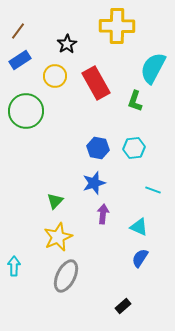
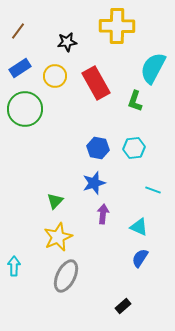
black star: moved 2 px up; rotated 24 degrees clockwise
blue rectangle: moved 8 px down
green circle: moved 1 px left, 2 px up
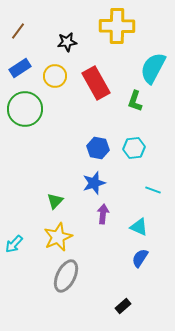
cyan arrow: moved 22 px up; rotated 138 degrees counterclockwise
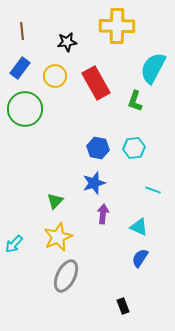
brown line: moved 4 px right; rotated 42 degrees counterclockwise
blue rectangle: rotated 20 degrees counterclockwise
black rectangle: rotated 70 degrees counterclockwise
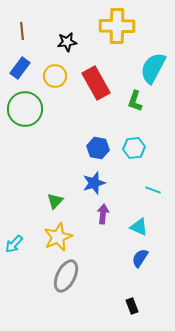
black rectangle: moved 9 px right
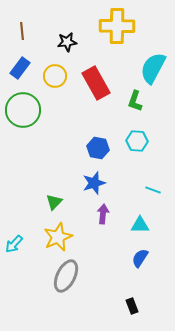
green circle: moved 2 px left, 1 px down
cyan hexagon: moved 3 px right, 7 px up; rotated 10 degrees clockwise
green triangle: moved 1 px left, 1 px down
cyan triangle: moved 1 px right, 2 px up; rotated 24 degrees counterclockwise
